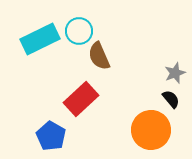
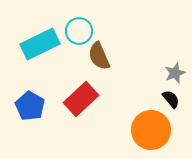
cyan rectangle: moved 5 px down
blue pentagon: moved 21 px left, 30 px up
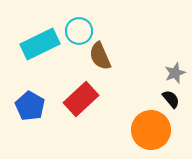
brown semicircle: moved 1 px right
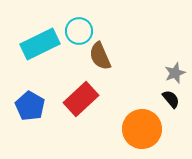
orange circle: moved 9 px left, 1 px up
